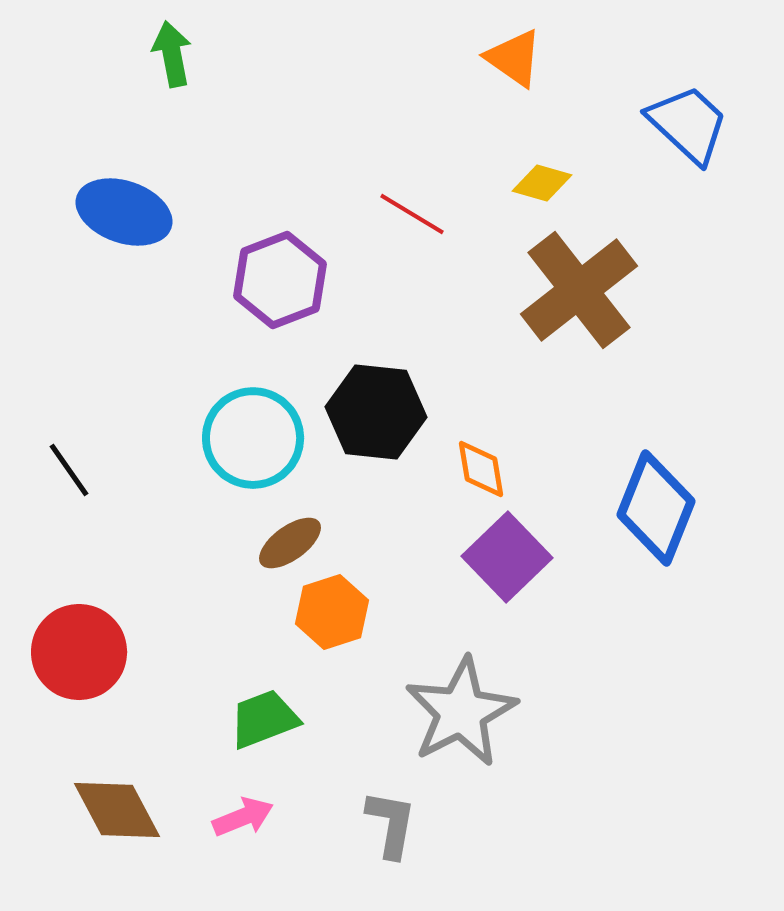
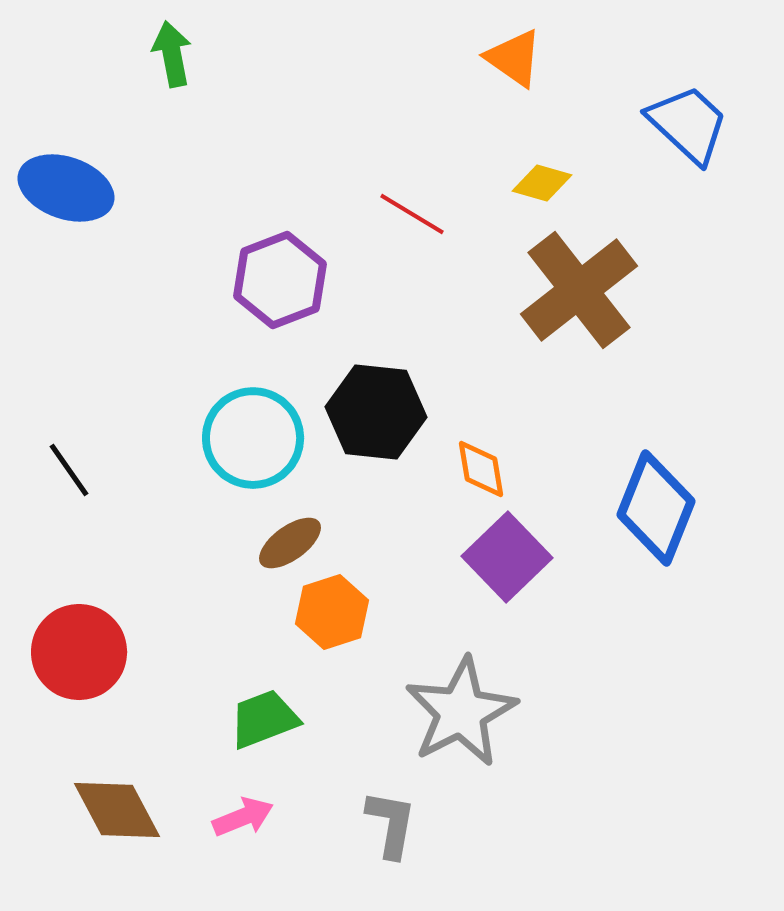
blue ellipse: moved 58 px left, 24 px up
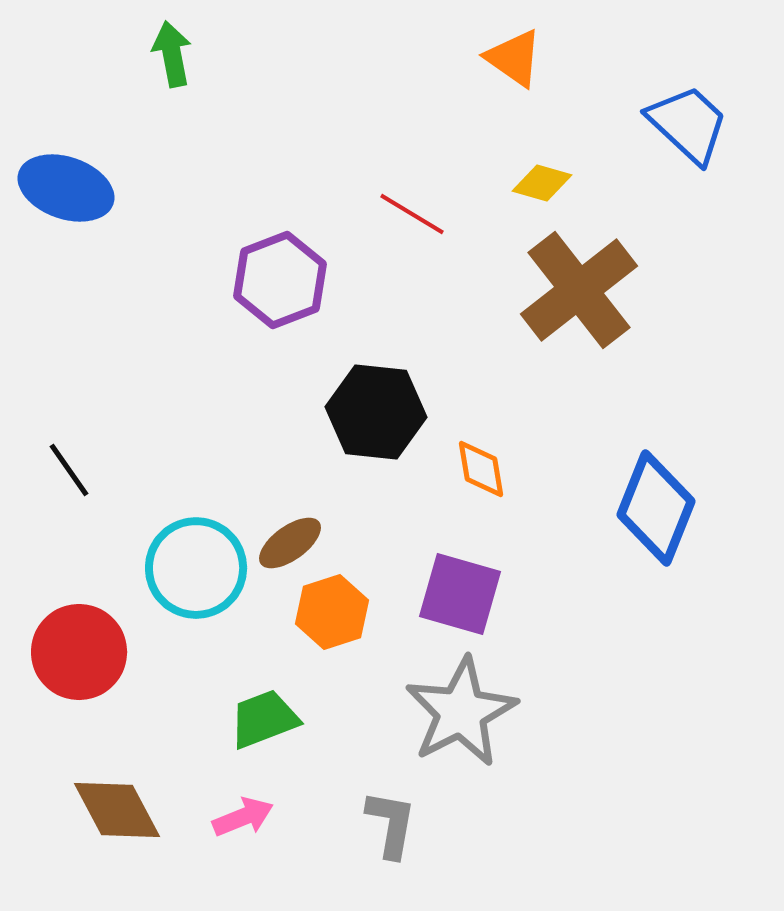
cyan circle: moved 57 px left, 130 px down
purple square: moved 47 px left, 37 px down; rotated 30 degrees counterclockwise
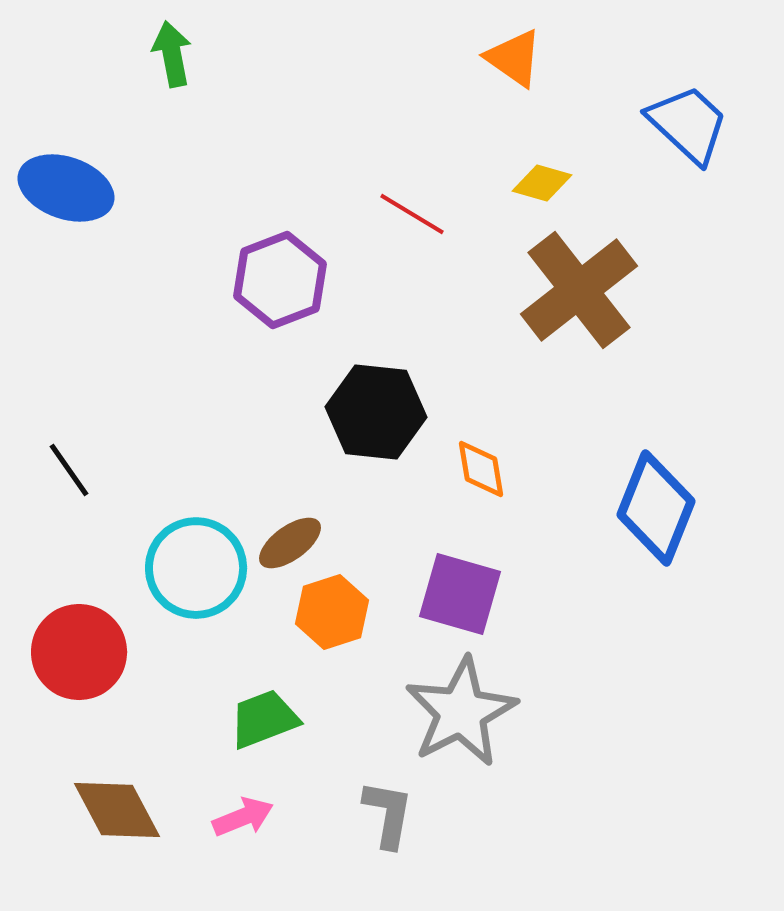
gray L-shape: moved 3 px left, 10 px up
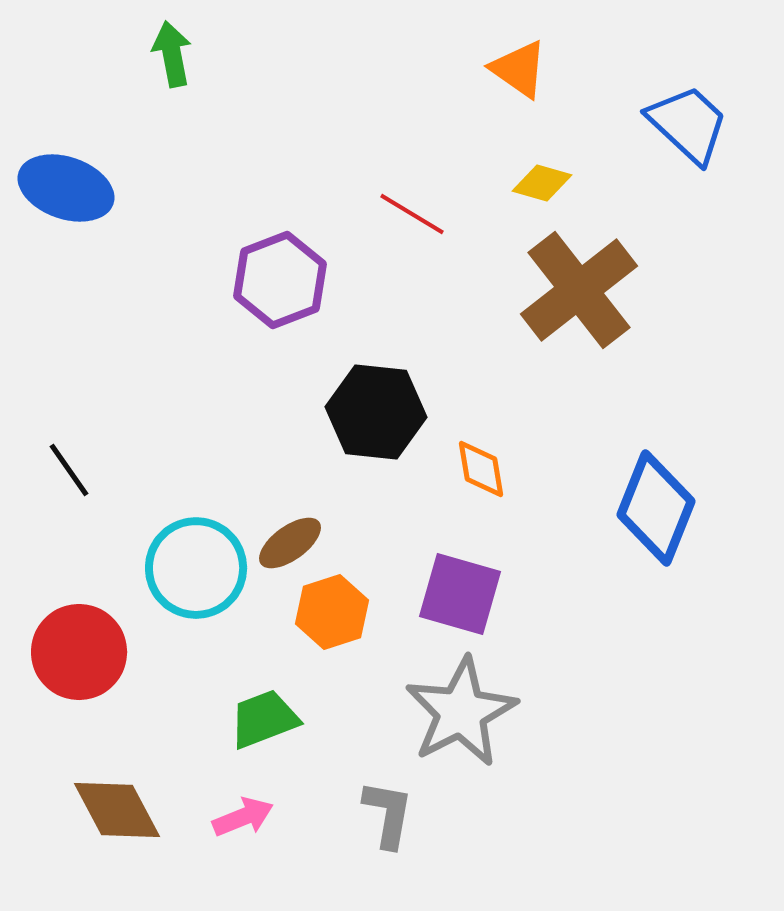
orange triangle: moved 5 px right, 11 px down
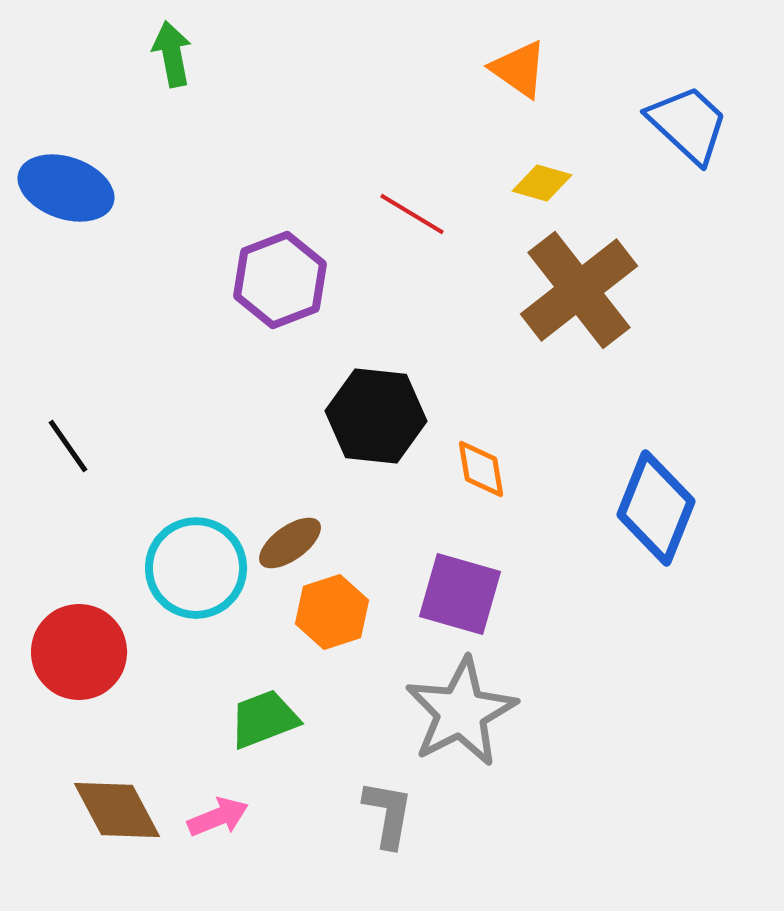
black hexagon: moved 4 px down
black line: moved 1 px left, 24 px up
pink arrow: moved 25 px left
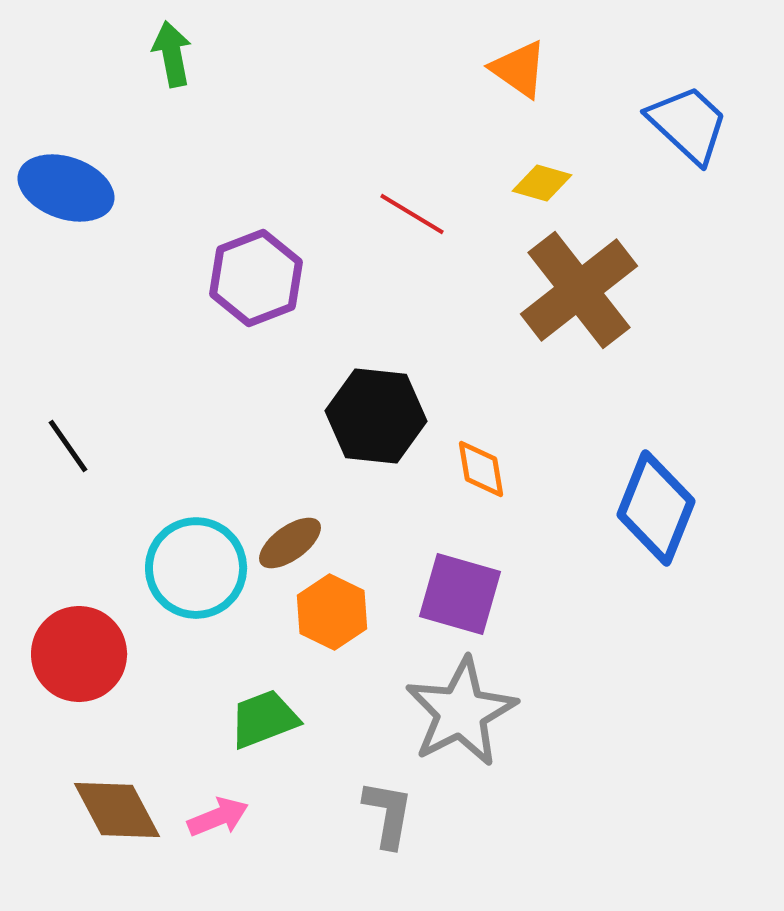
purple hexagon: moved 24 px left, 2 px up
orange hexagon: rotated 16 degrees counterclockwise
red circle: moved 2 px down
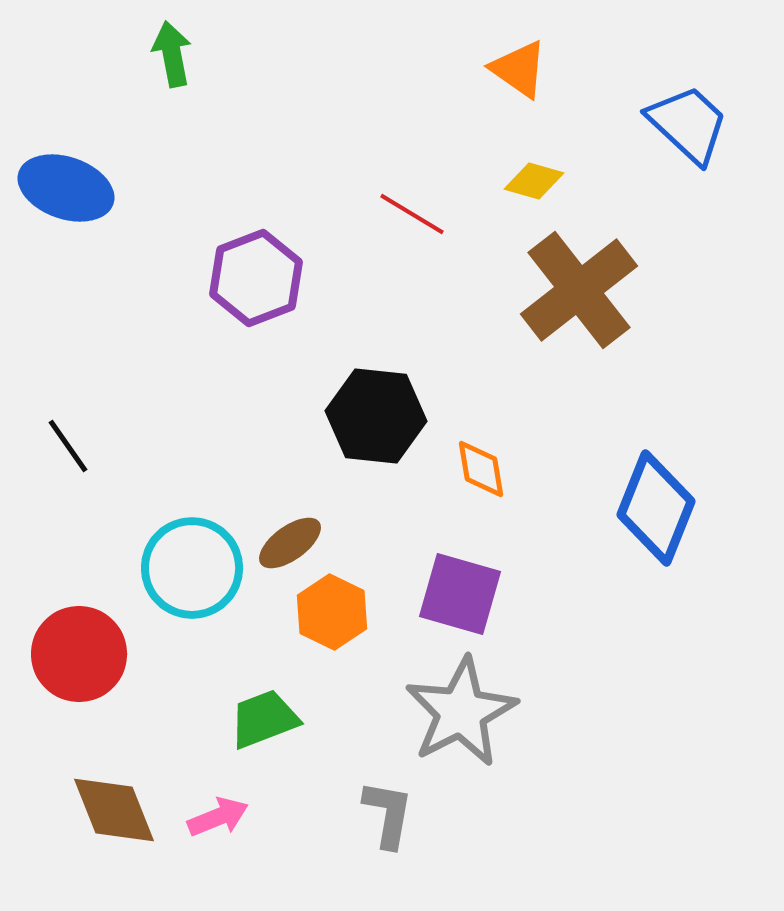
yellow diamond: moved 8 px left, 2 px up
cyan circle: moved 4 px left
brown diamond: moved 3 px left; rotated 6 degrees clockwise
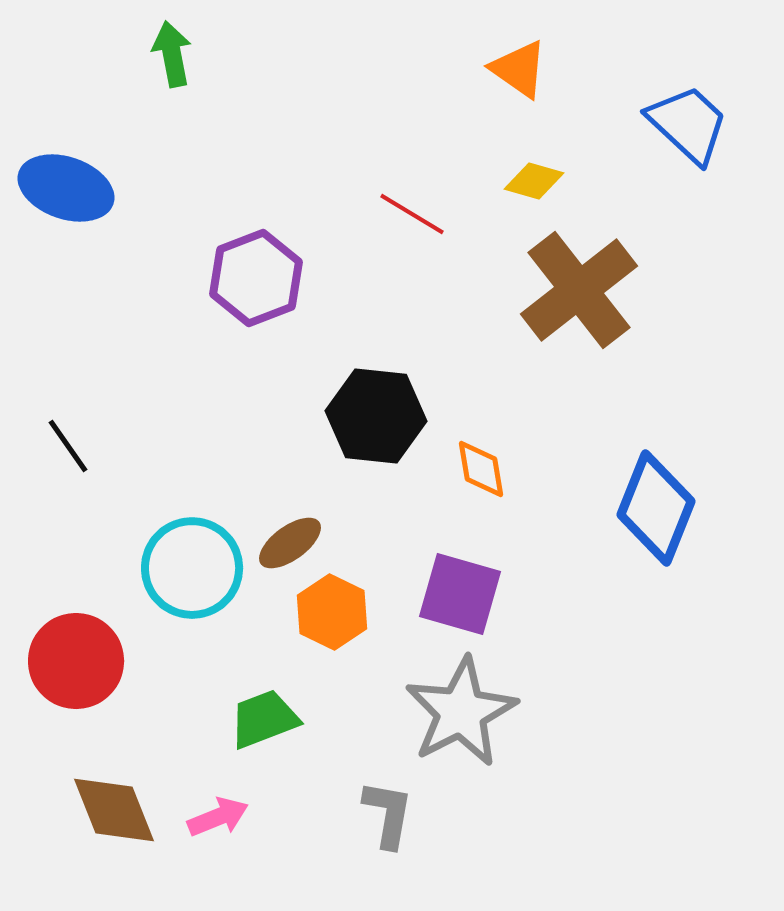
red circle: moved 3 px left, 7 px down
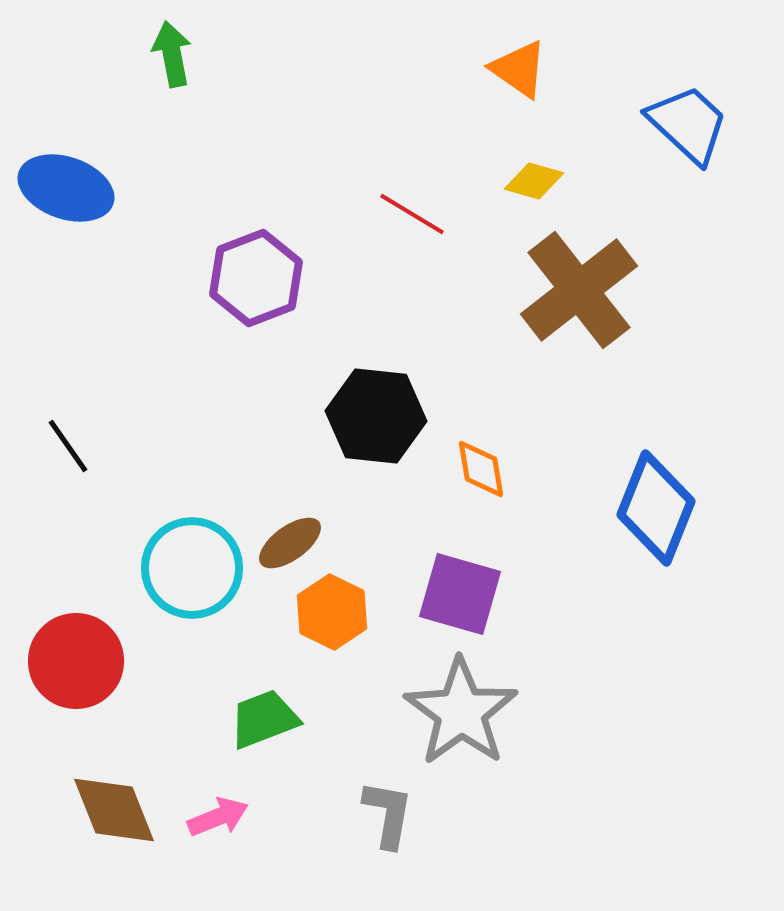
gray star: rotated 9 degrees counterclockwise
